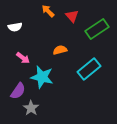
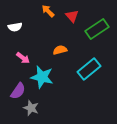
gray star: rotated 14 degrees counterclockwise
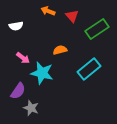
orange arrow: rotated 24 degrees counterclockwise
white semicircle: moved 1 px right, 1 px up
cyan star: moved 4 px up
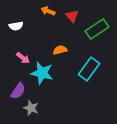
cyan rectangle: rotated 15 degrees counterclockwise
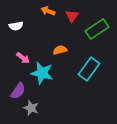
red triangle: rotated 16 degrees clockwise
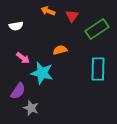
cyan rectangle: moved 9 px right; rotated 35 degrees counterclockwise
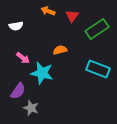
cyan rectangle: rotated 70 degrees counterclockwise
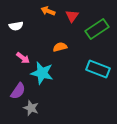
orange semicircle: moved 3 px up
